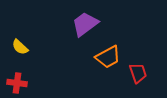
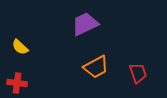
purple trapezoid: rotated 12 degrees clockwise
orange trapezoid: moved 12 px left, 10 px down
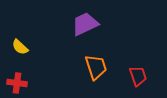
orange trapezoid: rotated 80 degrees counterclockwise
red trapezoid: moved 3 px down
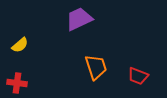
purple trapezoid: moved 6 px left, 5 px up
yellow semicircle: moved 2 px up; rotated 84 degrees counterclockwise
red trapezoid: rotated 130 degrees clockwise
